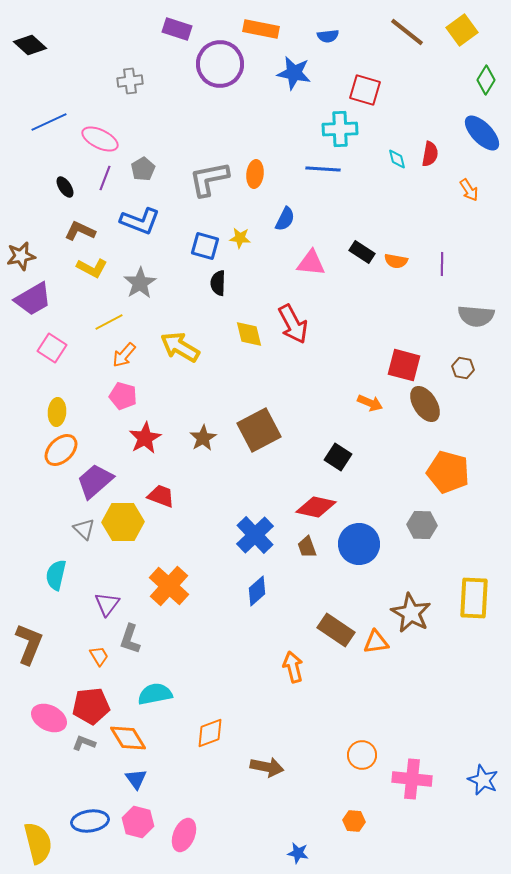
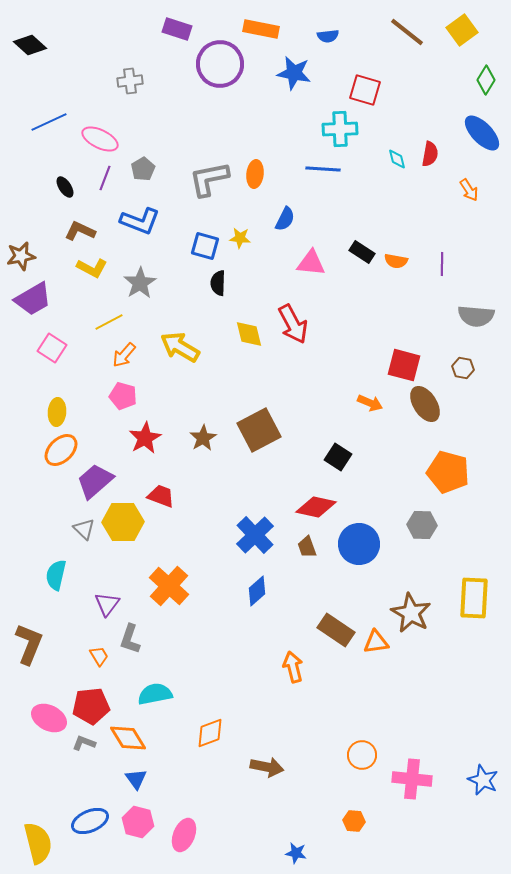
blue ellipse at (90, 821): rotated 15 degrees counterclockwise
blue star at (298, 853): moved 2 px left
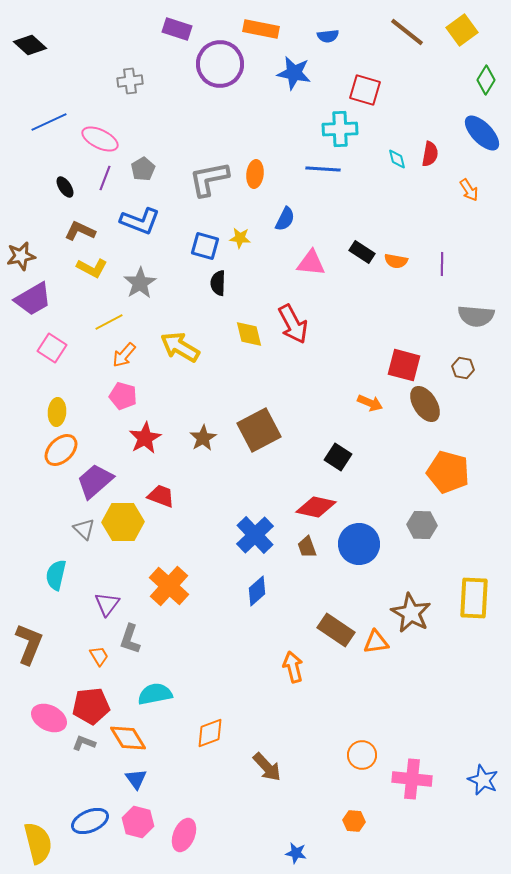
brown arrow at (267, 767): rotated 36 degrees clockwise
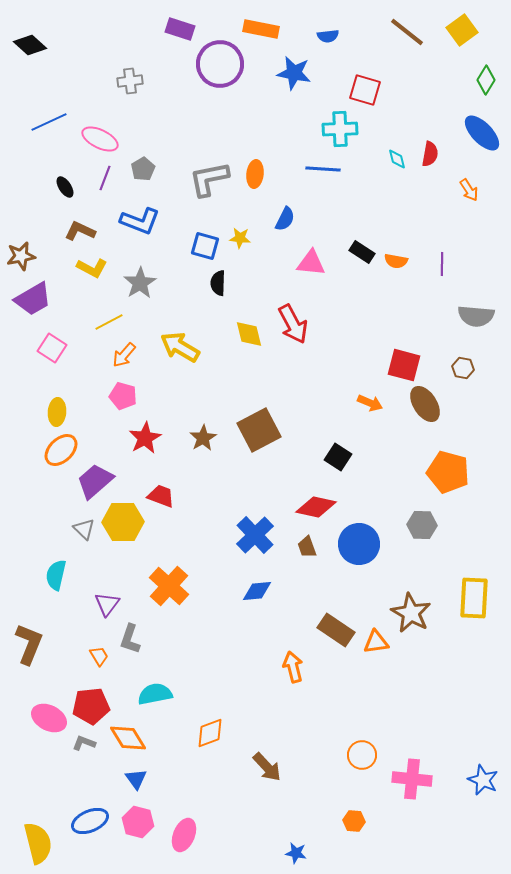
purple rectangle at (177, 29): moved 3 px right
blue diamond at (257, 591): rotated 36 degrees clockwise
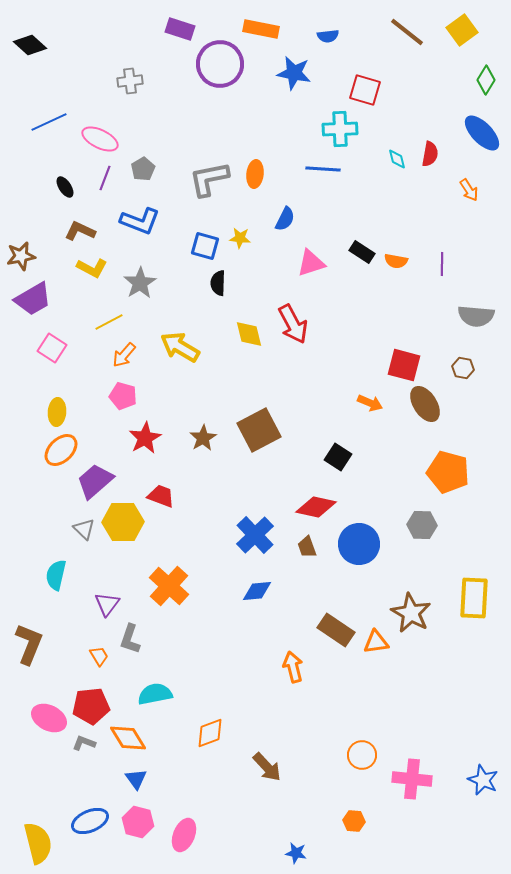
pink triangle at (311, 263): rotated 24 degrees counterclockwise
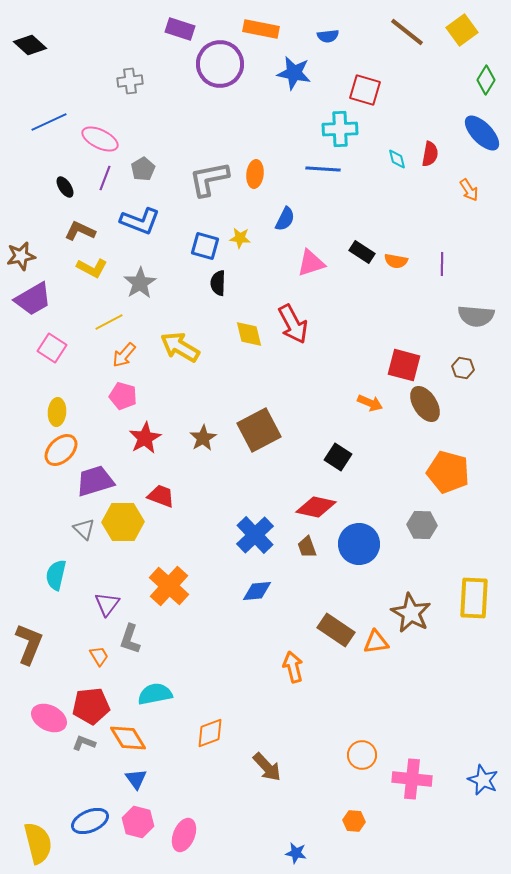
purple trapezoid at (95, 481): rotated 24 degrees clockwise
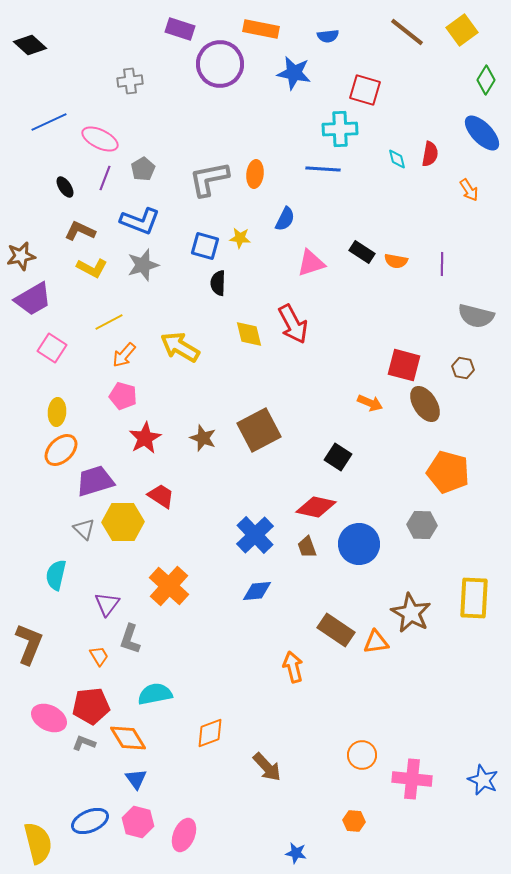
gray star at (140, 283): moved 3 px right, 18 px up; rotated 16 degrees clockwise
gray semicircle at (476, 316): rotated 9 degrees clockwise
brown star at (203, 438): rotated 20 degrees counterclockwise
red trapezoid at (161, 496): rotated 12 degrees clockwise
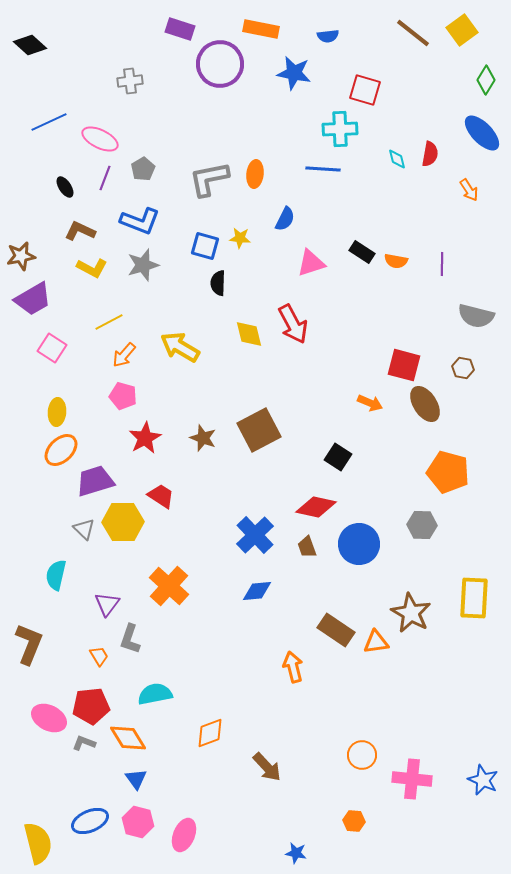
brown line at (407, 32): moved 6 px right, 1 px down
